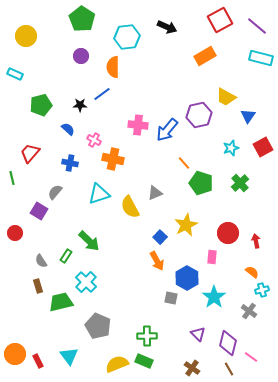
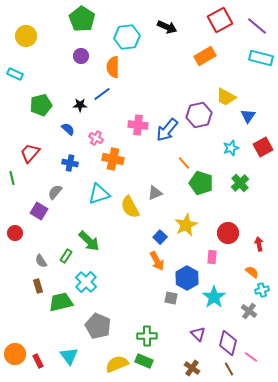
pink cross at (94, 140): moved 2 px right, 2 px up
red arrow at (256, 241): moved 3 px right, 3 px down
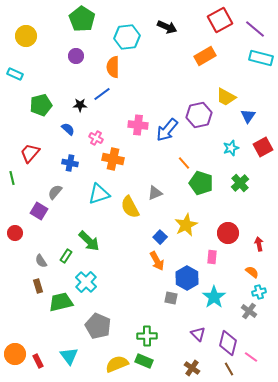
purple line at (257, 26): moved 2 px left, 3 px down
purple circle at (81, 56): moved 5 px left
cyan cross at (262, 290): moved 3 px left, 2 px down
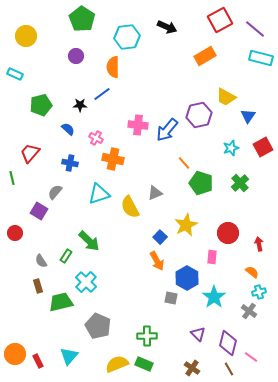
cyan triangle at (69, 356): rotated 18 degrees clockwise
green rectangle at (144, 361): moved 3 px down
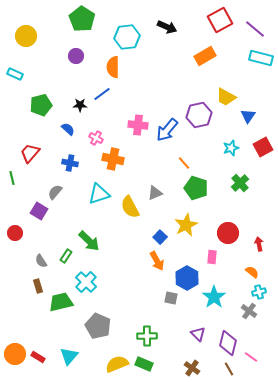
green pentagon at (201, 183): moved 5 px left, 5 px down
red rectangle at (38, 361): moved 4 px up; rotated 32 degrees counterclockwise
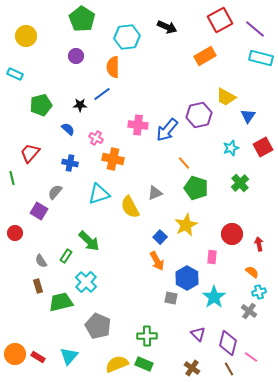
red circle at (228, 233): moved 4 px right, 1 px down
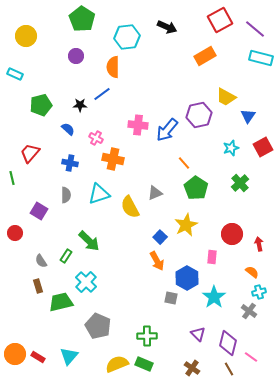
green pentagon at (196, 188): rotated 15 degrees clockwise
gray semicircle at (55, 192): moved 11 px right, 3 px down; rotated 140 degrees clockwise
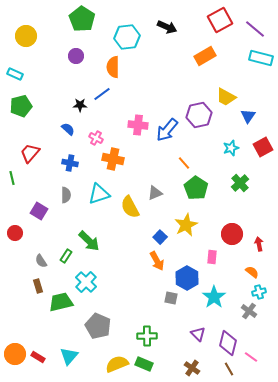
green pentagon at (41, 105): moved 20 px left, 1 px down
